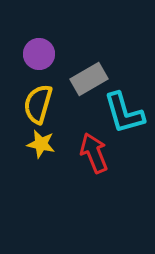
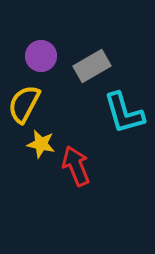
purple circle: moved 2 px right, 2 px down
gray rectangle: moved 3 px right, 13 px up
yellow semicircle: moved 14 px left; rotated 12 degrees clockwise
red arrow: moved 18 px left, 13 px down
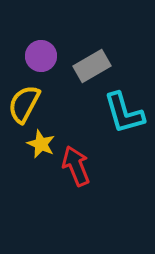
yellow star: rotated 12 degrees clockwise
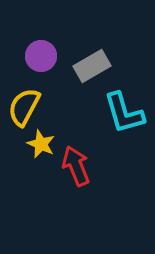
yellow semicircle: moved 3 px down
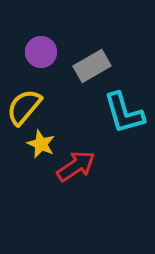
purple circle: moved 4 px up
yellow semicircle: rotated 12 degrees clockwise
red arrow: rotated 78 degrees clockwise
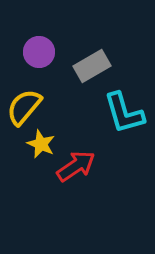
purple circle: moved 2 px left
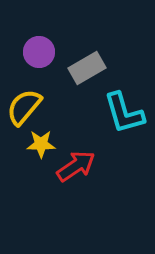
gray rectangle: moved 5 px left, 2 px down
yellow star: rotated 24 degrees counterclockwise
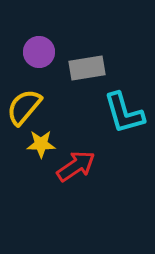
gray rectangle: rotated 21 degrees clockwise
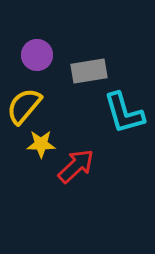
purple circle: moved 2 px left, 3 px down
gray rectangle: moved 2 px right, 3 px down
yellow semicircle: moved 1 px up
red arrow: rotated 9 degrees counterclockwise
